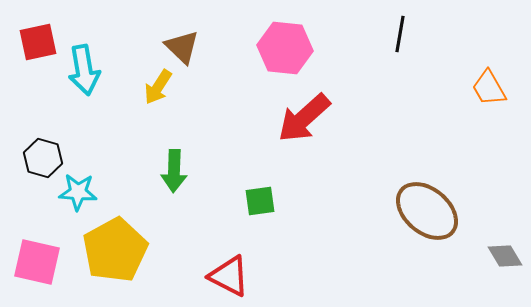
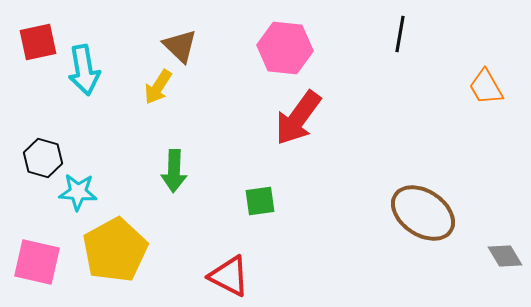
brown triangle: moved 2 px left, 1 px up
orange trapezoid: moved 3 px left, 1 px up
red arrow: moved 6 px left; rotated 12 degrees counterclockwise
brown ellipse: moved 4 px left, 2 px down; rotated 6 degrees counterclockwise
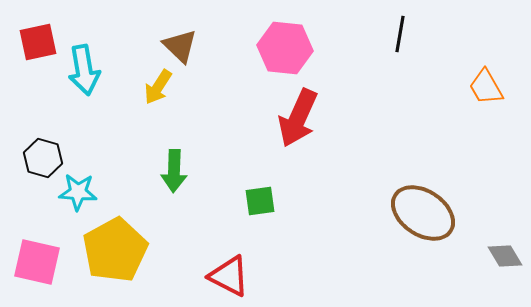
red arrow: rotated 12 degrees counterclockwise
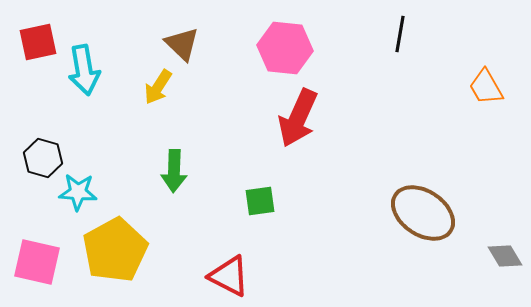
brown triangle: moved 2 px right, 2 px up
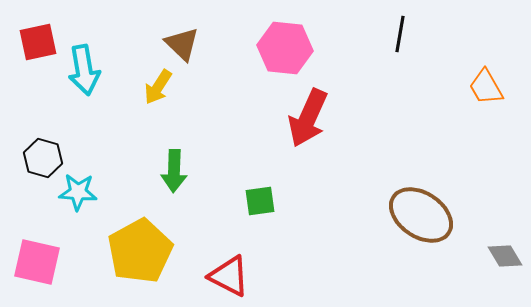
red arrow: moved 10 px right
brown ellipse: moved 2 px left, 2 px down
yellow pentagon: moved 25 px right, 1 px down
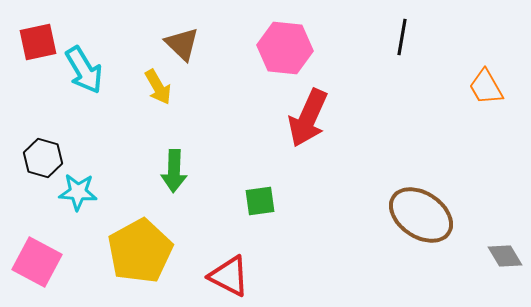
black line: moved 2 px right, 3 px down
cyan arrow: rotated 21 degrees counterclockwise
yellow arrow: rotated 63 degrees counterclockwise
pink square: rotated 15 degrees clockwise
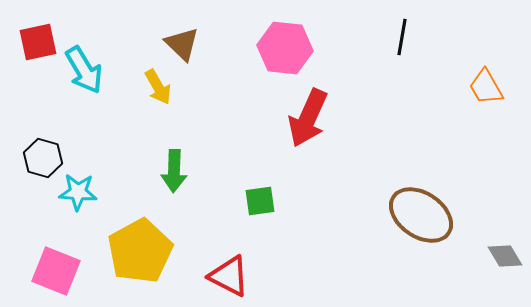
pink square: moved 19 px right, 9 px down; rotated 6 degrees counterclockwise
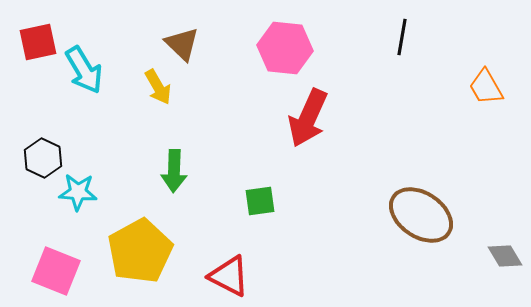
black hexagon: rotated 9 degrees clockwise
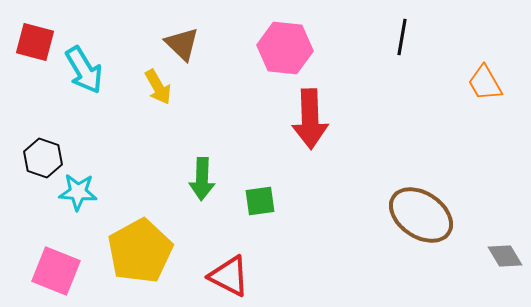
red square: moved 3 px left; rotated 27 degrees clockwise
orange trapezoid: moved 1 px left, 4 px up
red arrow: moved 2 px right, 1 px down; rotated 26 degrees counterclockwise
black hexagon: rotated 6 degrees counterclockwise
green arrow: moved 28 px right, 8 px down
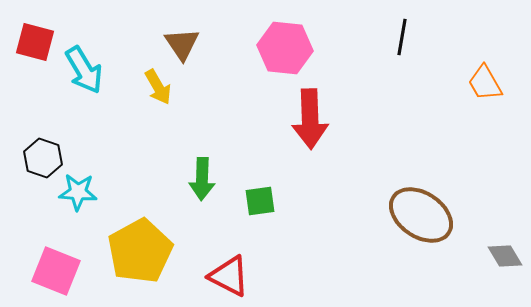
brown triangle: rotated 12 degrees clockwise
